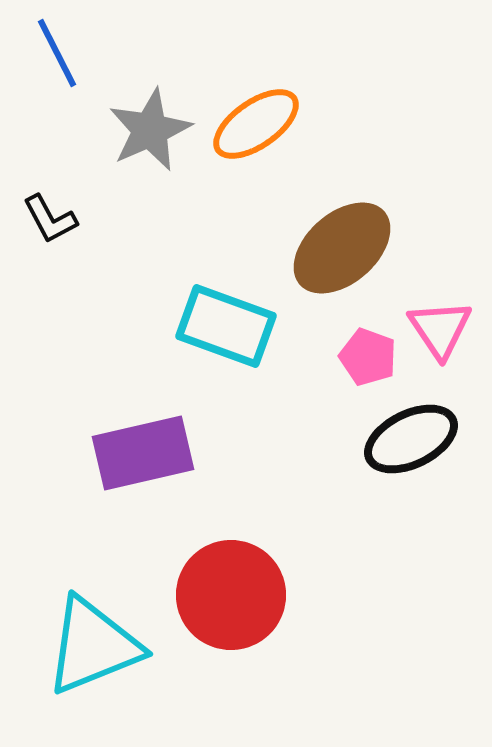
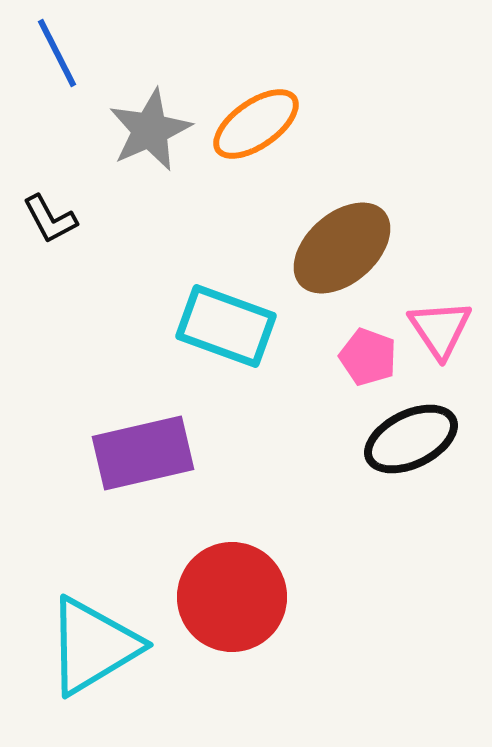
red circle: moved 1 px right, 2 px down
cyan triangle: rotated 9 degrees counterclockwise
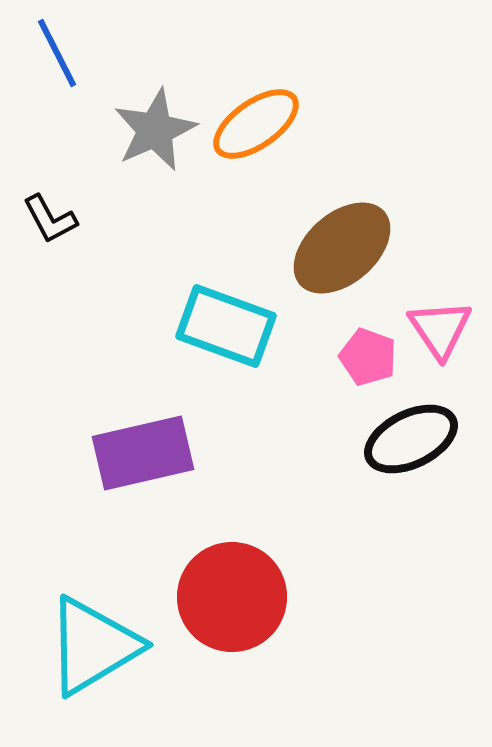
gray star: moved 5 px right
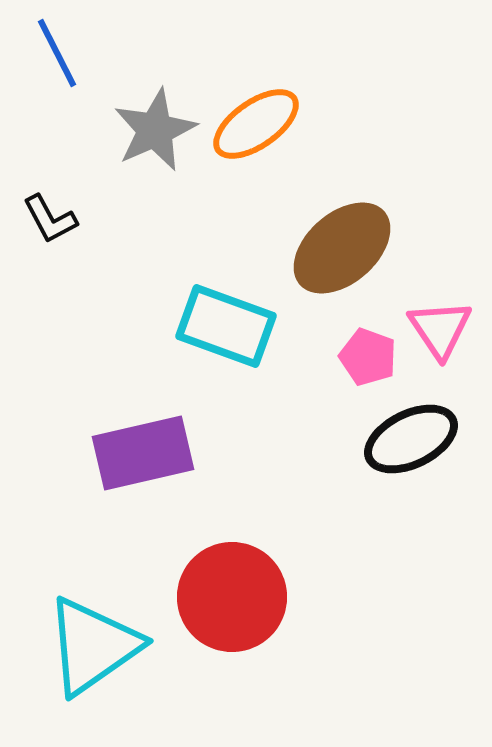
cyan triangle: rotated 4 degrees counterclockwise
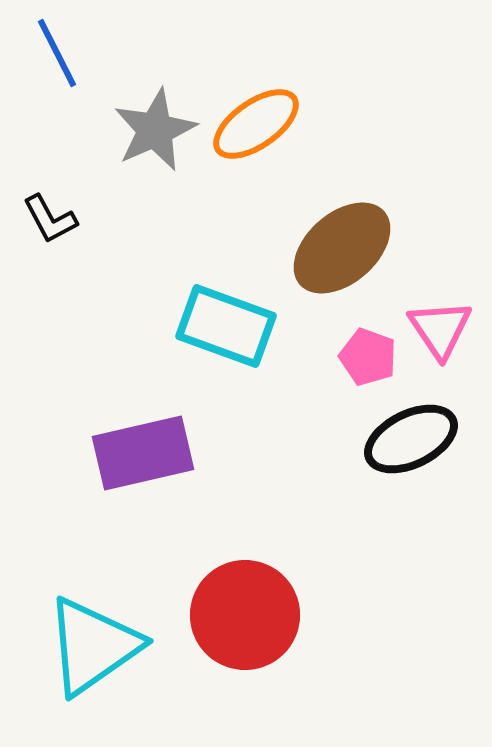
red circle: moved 13 px right, 18 px down
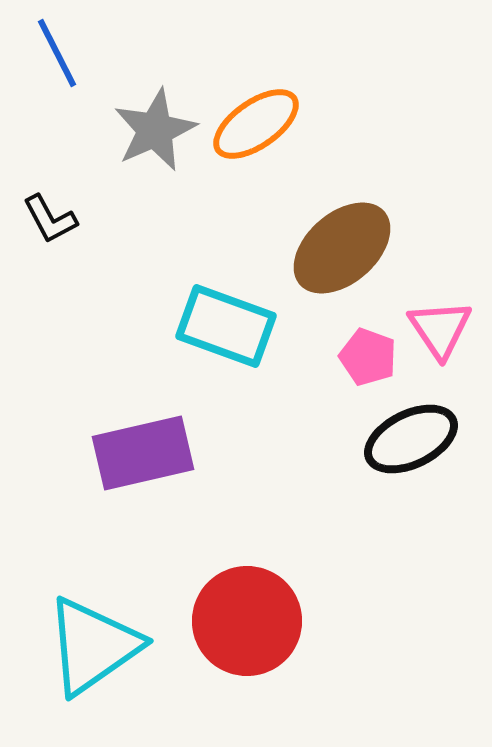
red circle: moved 2 px right, 6 px down
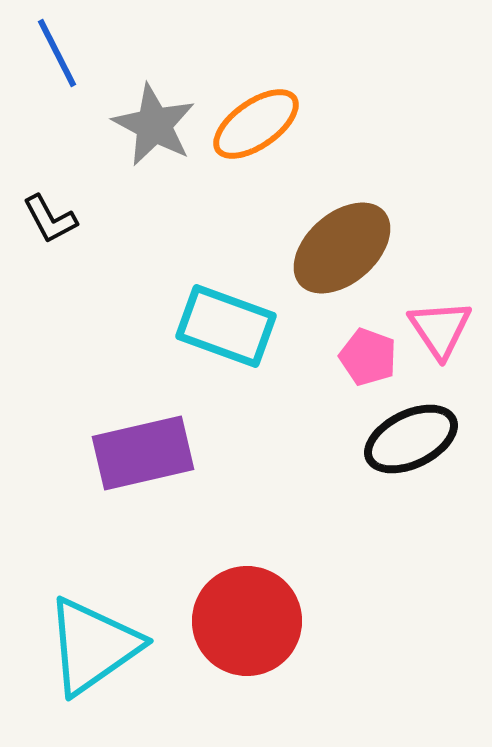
gray star: moved 1 px left, 5 px up; rotated 20 degrees counterclockwise
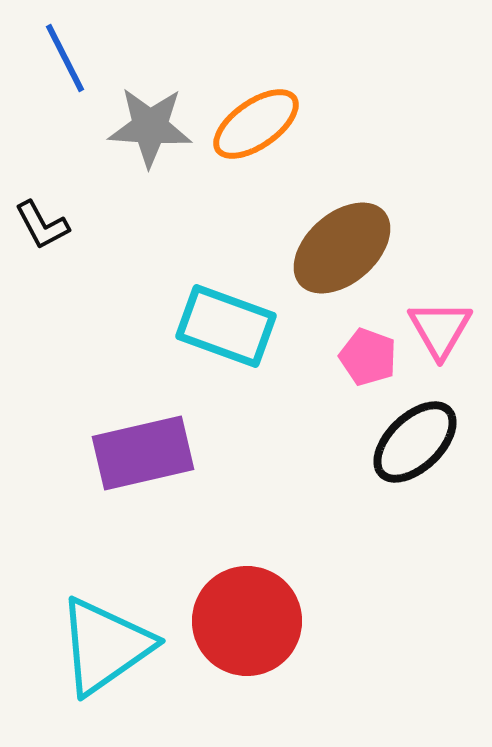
blue line: moved 8 px right, 5 px down
gray star: moved 4 px left, 2 px down; rotated 24 degrees counterclockwise
black L-shape: moved 8 px left, 6 px down
pink triangle: rotated 4 degrees clockwise
black ellipse: moved 4 px right, 3 px down; rotated 18 degrees counterclockwise
cyan triangle: moved 12 px right
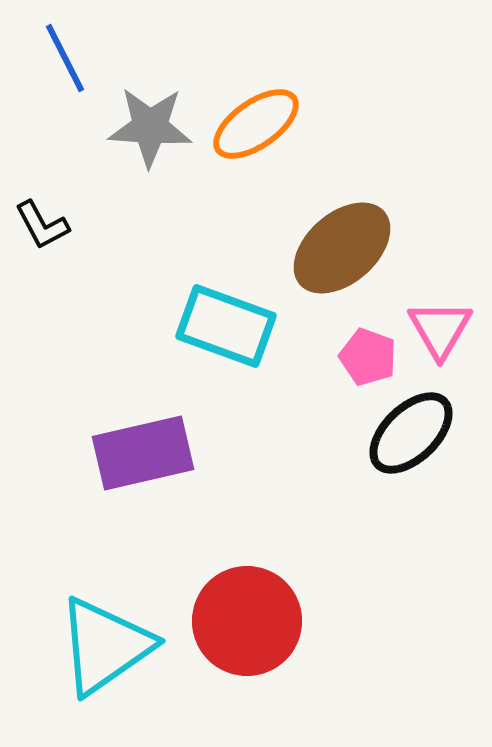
black ellipse: moved 4 px left, 9 px up
